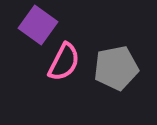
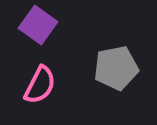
pink semicircle: moved 24 px left, 23 px down
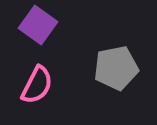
pink semicircle: moved 3 px left
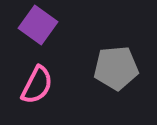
gray pentagon: rotated 6 degrees clockwise
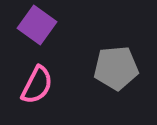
purple square: moved 1 px left
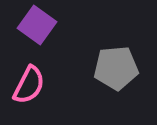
pink semicircle: moved 8 px left
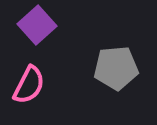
purple square: rotated 12 degrees clockwise
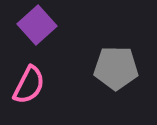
gray pentagon: rotated 6 degrees clockwise
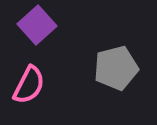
gray pentagon: rotated 15 degrees counterclockwise
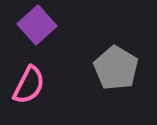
gray pentagon: rotated 27 degrees counterclockwise
